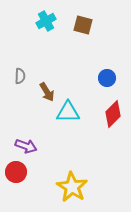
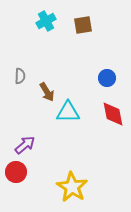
brown square: rotated 24 degrees counterclockwise
red diamond: rotated 56 degrees counterclockwise
purple arrow: moved 1 px left, 1 px up; rotated 60 degrees counterclockwise
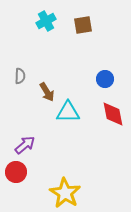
blue circle: moved 2 px left, 1 px down
yellow star: moved 7 px left, 6 px down
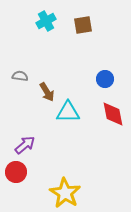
gray semicircle: rotated 84 degrees counterclockwise
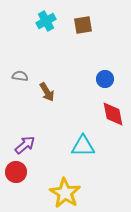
cyan triangle: moved 15 px right, 34 px down
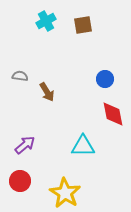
red circle: moved 4 px right, 9 px down
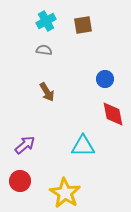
gray semicircle: moved 24 px right, 26 px up
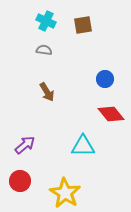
cyan cross: rotated 36 degrees counterclockwise
red diamond: moved 2 px left; rotated 28 degrees counterclockwise
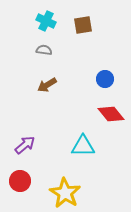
brown arrow: moved 7 px up; rotated 90 degrees clockwise
